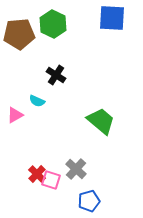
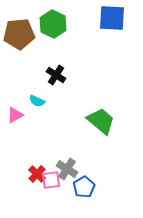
gray cross: moved 9 px left; rotated 10 degrees counterclockwise
pink square: rotated 24 degrees counterclockwise
blue pentagon: moved 5 px left, 14 px up; rotated 15 degrees counterclockwise
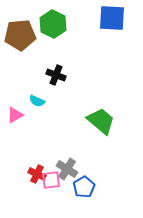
brown pentagon: moved 1 px right, 1 px down
black cross: rotated 12 degrees counterclockwise
red cross: rotated 18 degrees counterclockwise
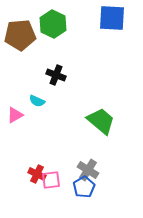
gray cross: moved 21 px right, 1 px down
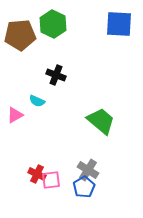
blue square: moved 7 px right, 6 px down
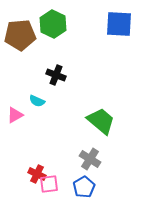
gray cross: moved 2 px right, 11 px up
pink square: moved 2 px left, 4 px down
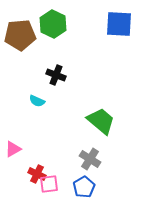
pink triangle: moved 2 px left, 34 px down
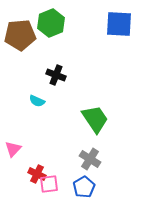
green hexagon: moved 2 px left, 1 px up; rotated 12 degrees clockwise
green trapezoid: moved 6 px left, 2 px up; rotated 16 degrees clockwise
pink triangle: rotated 18 degrees counterclockwise
